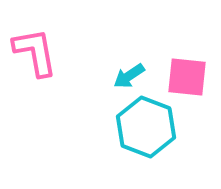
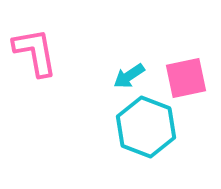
pink square: moved 1 px left, 1 px down; rotated 18 degrees counterclockwise
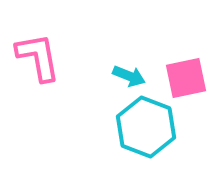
pink L-shape: moved 3 px right, 5 px down
cyan arrow: rotated 124 degrees counterclockwise
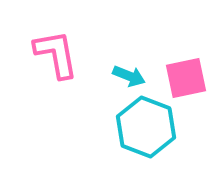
pink L-shape: moved 18 px right, 3 px up
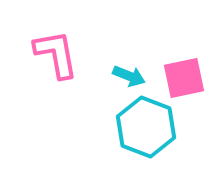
pink square: moved 2 px left
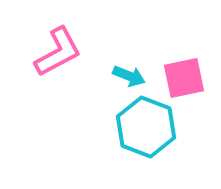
pink L-shape: moved 2 px right, 2 px up; rotated 72 degrees clockwise
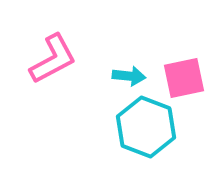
pink L-shape: moved 5 px left, 7 px down
cyan arrow: rotated 16 degrees counterclockwise
